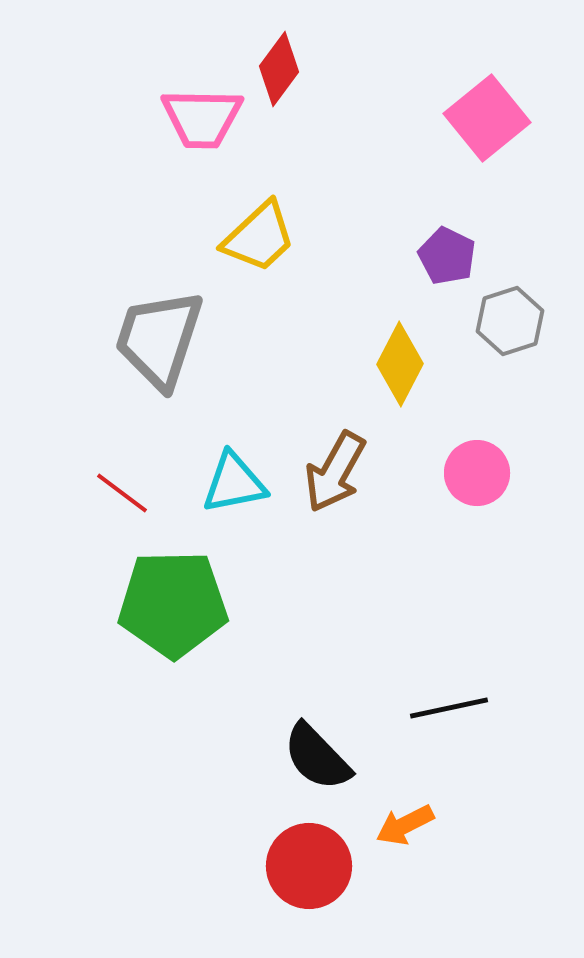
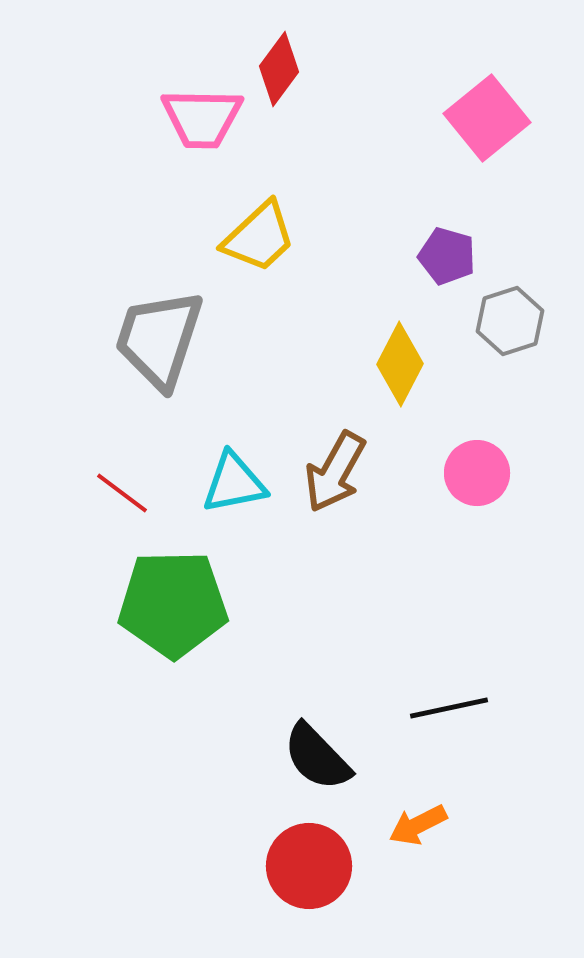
purple pentagon: rotated 10 degrees counterclockwise
orange arrow: moved 13 px right
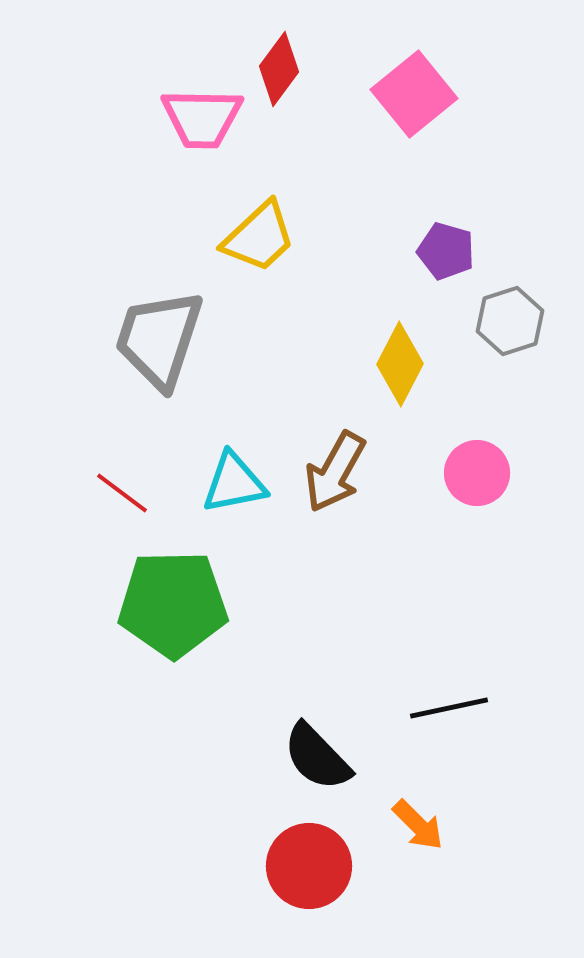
pink square: moved 73 px left, 24 px up
purple pentagon: moved 1 px left, 5 px up
orange arrow: rotated 108 degrees counterclockwise
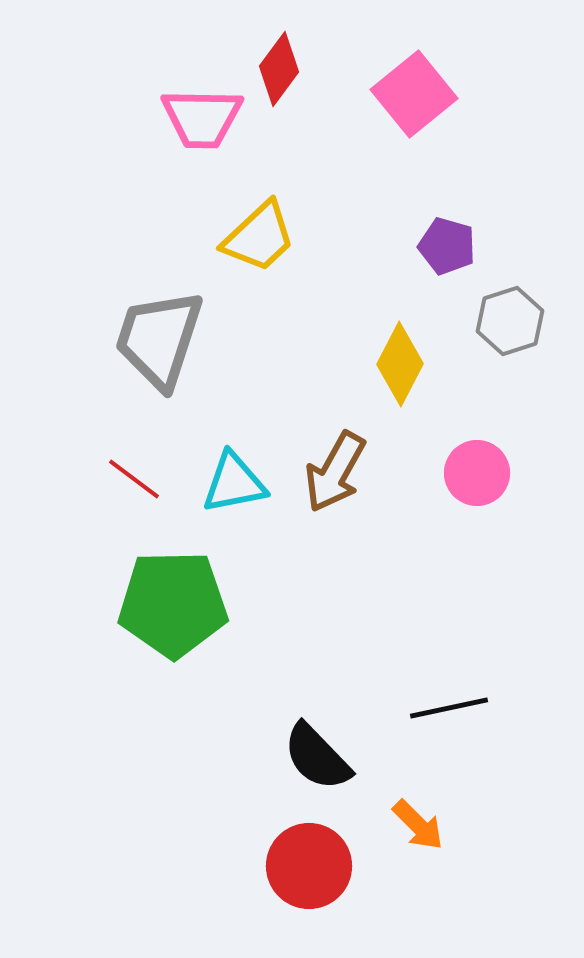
purple pentagon: moved 1 px right, 5 px up
red line: moved 12 px right, 14 px up
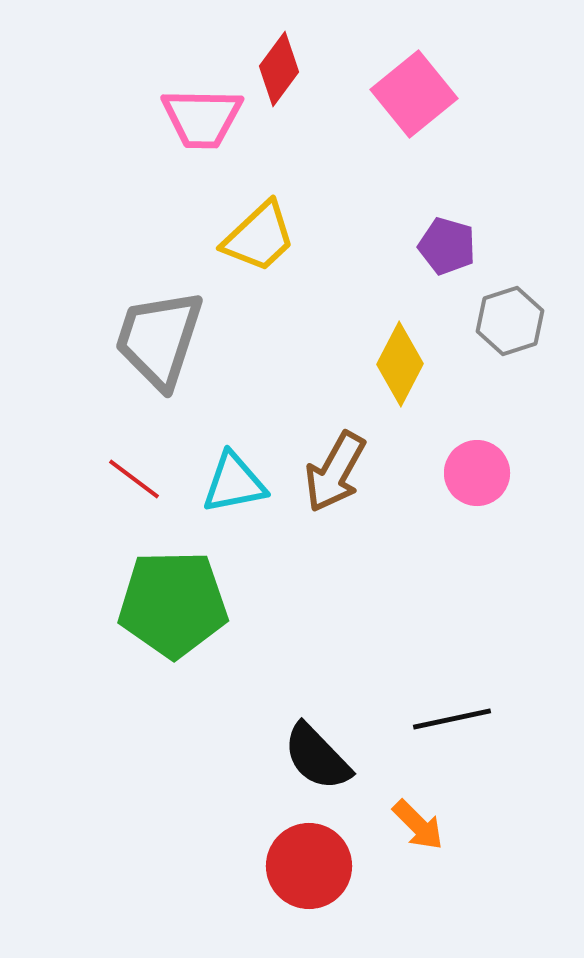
black line: moved 3 px right, 11 px down
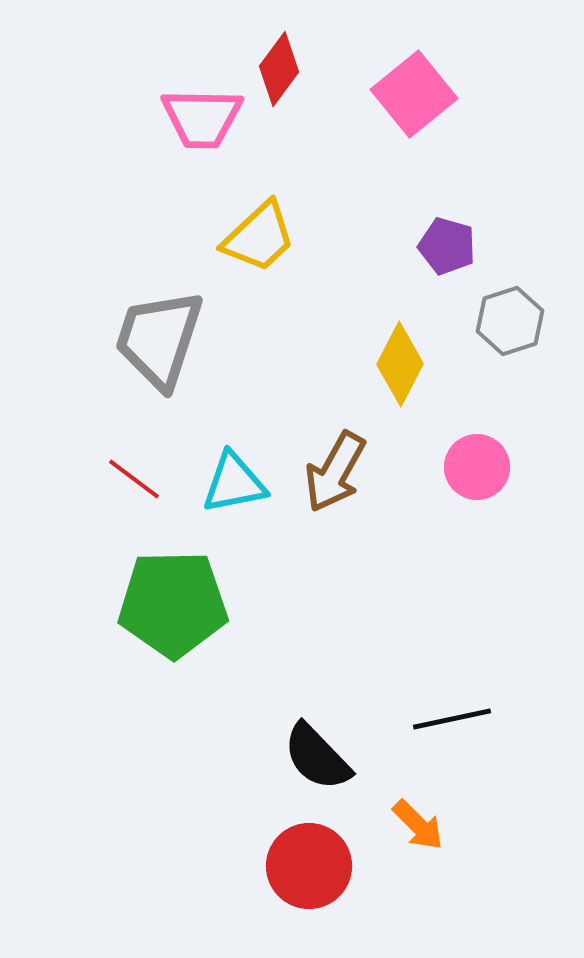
pink circle: moved 6 px up
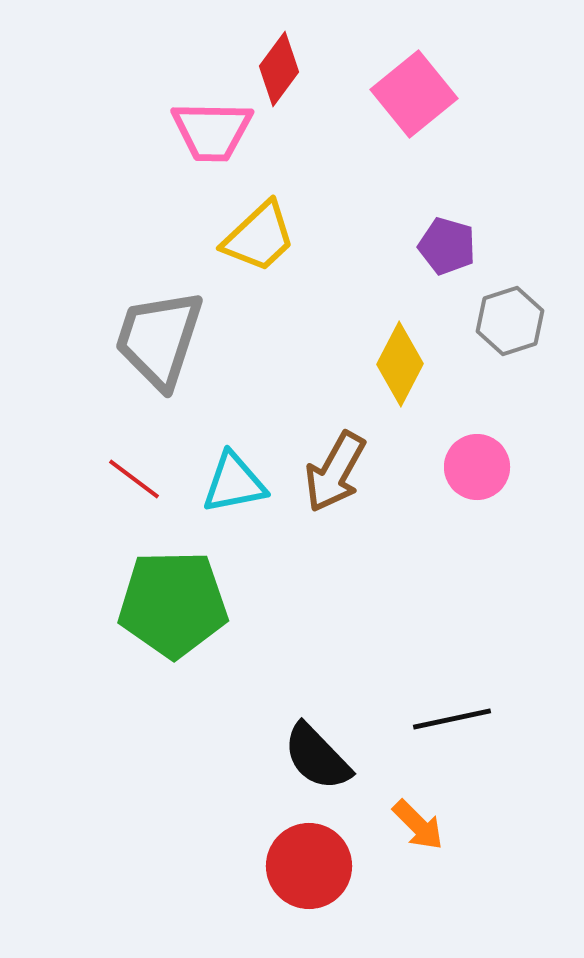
pink trapezoid: moved 10 px right, 13 px down
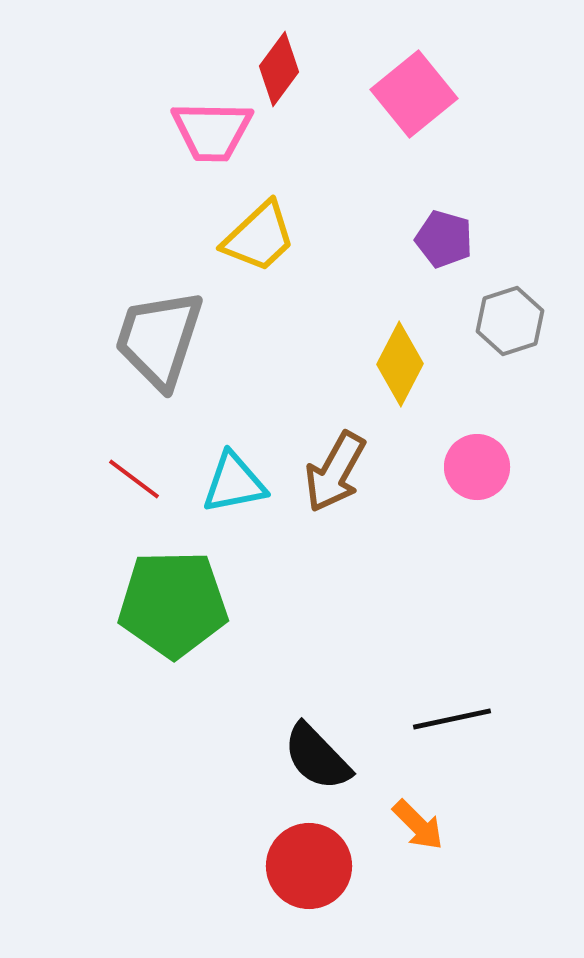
purple pentagon: moved 3 px left, 7 px up
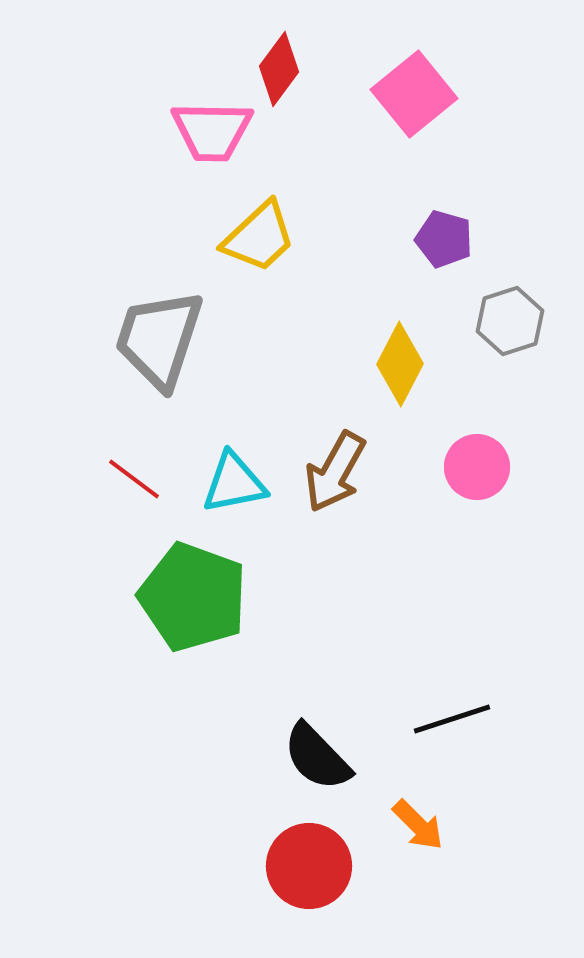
green pentagon: moved 20 px right, 7 px up; rotated 21 degrees clockwise
black line: rotated 6 degrees counterclockwise
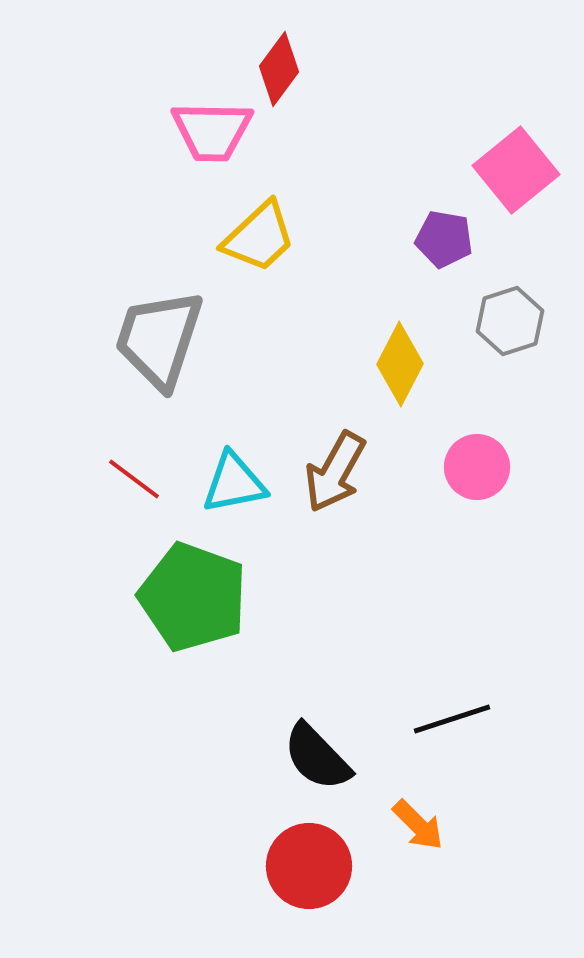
pink square: moved 102 px right, 76 px down
purple pentagon: rotated 6 degrees counterclockwise
